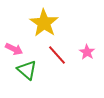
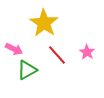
green triangle: rotated 50 degrees clockwise
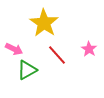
pink star: moved 2 px right, 3 px up
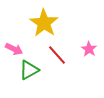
green triangle: moved 2 px right
